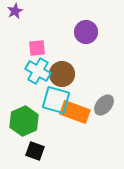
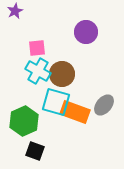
cyan square: moved 2 px down
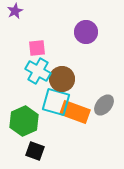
brown circle: moved 5 px down
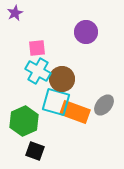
purple star: moved 2 px down
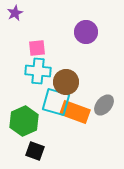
cyan cross: rotated 25 degrees counterclockwise
brown circle: moved 4 px right, 3 px down
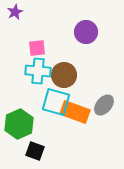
purple star: moved 1 px up
brown circle: moved 2 px left, 7 px up
green hexagon: moved 5 px left, 3 px down
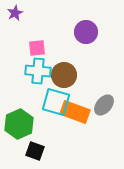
purple star: moved 1 px down
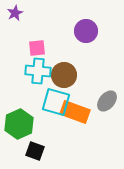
purple circle: moved 1 px up
gray ellipse: moved 3 px right, 4 px up
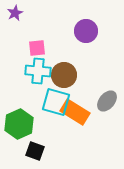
orange rectangle: rotated 12 degrees clockwise
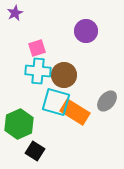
pink square: rotated 12 degrees counterclockwise
black square: rotated 12 degrees clockwise
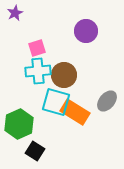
cyan cross: rotated 10 degrees counterclockwise
